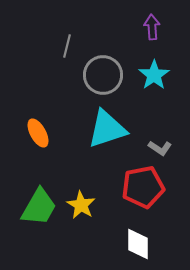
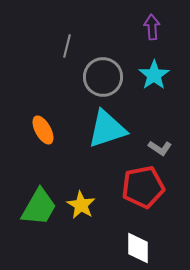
gray circle: moved 2 px down
orange ellipse: moved 5 px right, 3 px up
white diamond: moved 4 px down
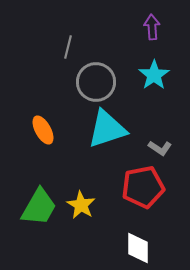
gray line: moved 1 px right, 1 px down
gray circle: moved 7 px left, 5 px down
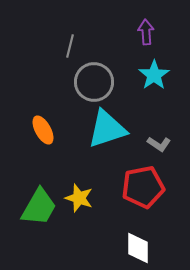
purple arrow: moved 6 px left, 5 px down
gray line: moved 2 px right, 1 px up
gray circle: moved 2 px left
gray L-shape: moved 1 px left, 4 px up
yellow star: moved 2 px left, 7 px up; rotated 12 degrees counterclockwise
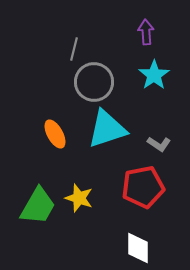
gray line: moved 4 px right, 3 px down
orange ellipse: moved 12 px right, 4 px down
green trapezoid: moved 1 px left, 1 px up
